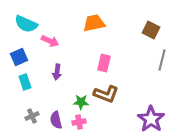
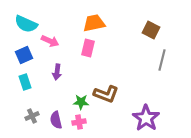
blue square: moved 5 px right, 2 px up
pink rectangle: moved 16 px left, 15 px up
purple star: moved 5 px left, 1 px up
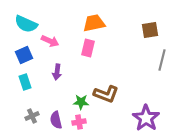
brown square: moved 1 px left; rotated 36 degrees counterclockwise
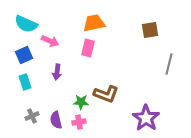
gray line: moved 7 px right, 4 px down
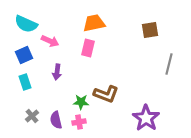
gray cross: rotated 16 degrees counterclockwise
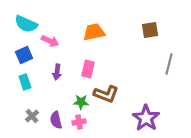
orange trapezoid: moved 9 px down
pink rectangle: moved 21 px down
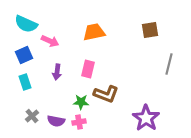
purple semicircle: moved 1 px down; rotated 66 degrees counterclockwise
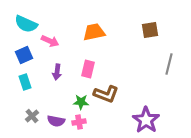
purple star: moved 2 px down
